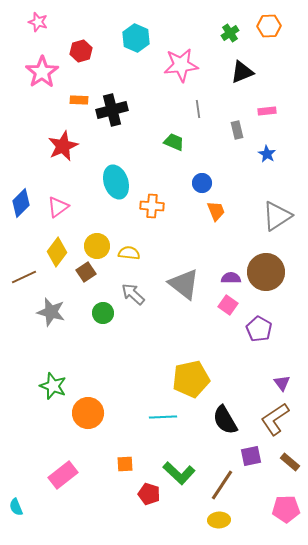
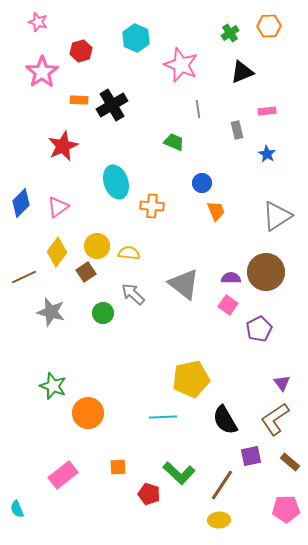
pink star at (181, 65): rotated 28 degrees clockwise
black cross at (112, 110): moved 5 px up; rotated 16 degrees counterclockwise
purple pentagon at (259, 329): rotated 15 degrees clockwise
orange square at (125, 464): moved 7 px left, 3 px down
cyan semicircle at (16, 507): moved 1 px right, 2 px down
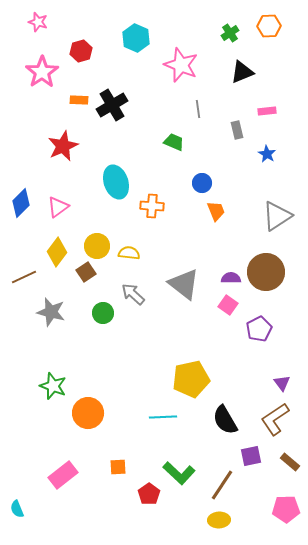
red pentagon at (149, 494): rotated 20 degrees clockwise
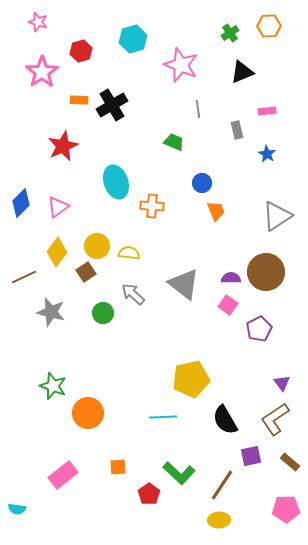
cyan hexagon at (136, 38): moved 3 px left, 1 px down; rotated 20 degrees clockwise
cyan semicircle at (17, 509): rotated 60 degrees counterclockwise
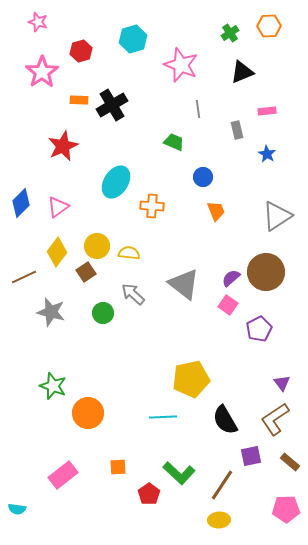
cyan ellipse at (116, 182): rotated 52 degrees clockwise
blue circle at (202, 183): moved 1 px right, 6 px up
purple semicircle at (231, 278): rotated 42 degrees counterclockwise
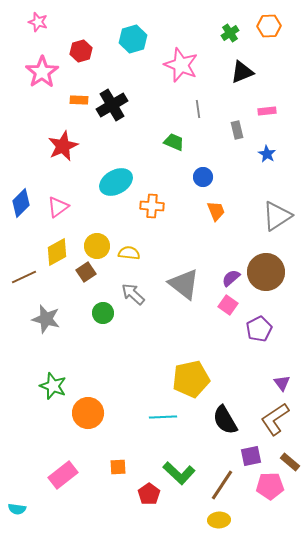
cyan ellipse at (116, 182): rotated 28 degrees clockwise
yellow diamond at (57, 252): rotated 24 degrees clockwise
gray star at (51, 312): moved 5 px left, 7 px down
pink pentagon at (286, 509): moved 16 px left, 23 px up
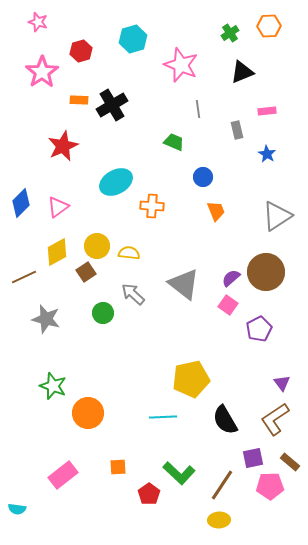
purple square at (251, 456): moved 2 px right, 2 px down
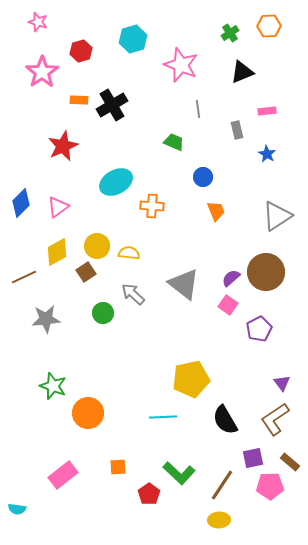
gray star at (46, 319): rotated 20 degrees counterclockwise
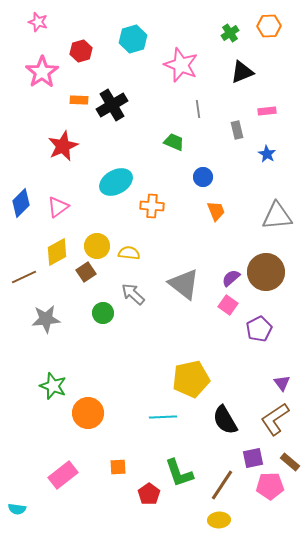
gray triangle at (277, 216): rotated 28 degrees clockwise
green L-shape at (179, 473): rotated 28 degrees clockwise
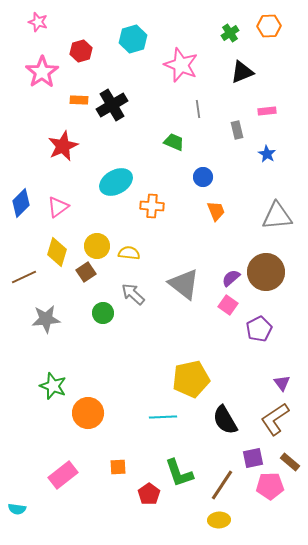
yellow diamond at (57, 252): rotated 44 degrees counterclockwise
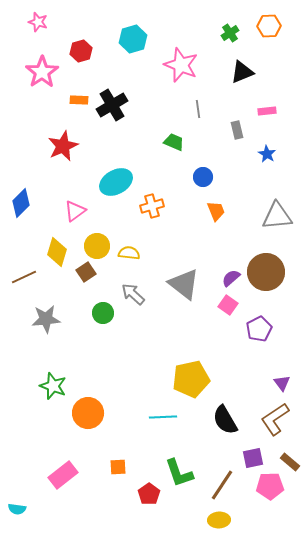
orange cross at (152, 206): rotated 20 degrees counterclockwise
pink triangle at (58, 207): moved 17 px right, 4 px down
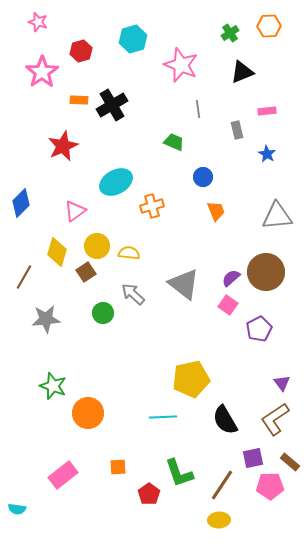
brown line at (24, 277): rotated 35 degrees counterclockwise
